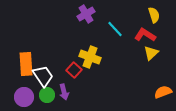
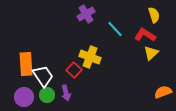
purple arrow: moved 2 px right, 1 px down
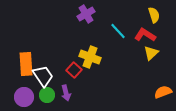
cyan line: moved 3 px right, 2 px down
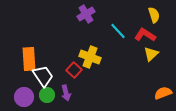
yellow triangle: moved 1 px down
orange rectangle: moved 3 px right, 5 px up
orange semicircle: moved 1 px down
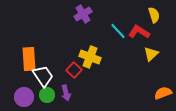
purple cross: moved 3 px left
red L-shape: moved 6 px left, 3 px up
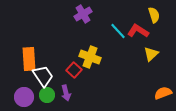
red L-shape: moved 1 px left, 1 px up
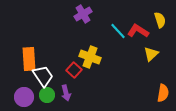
yellow semicircle: moved 6 px right, 5 px down
orange semicircle: rotated 120 degrees clockwise
